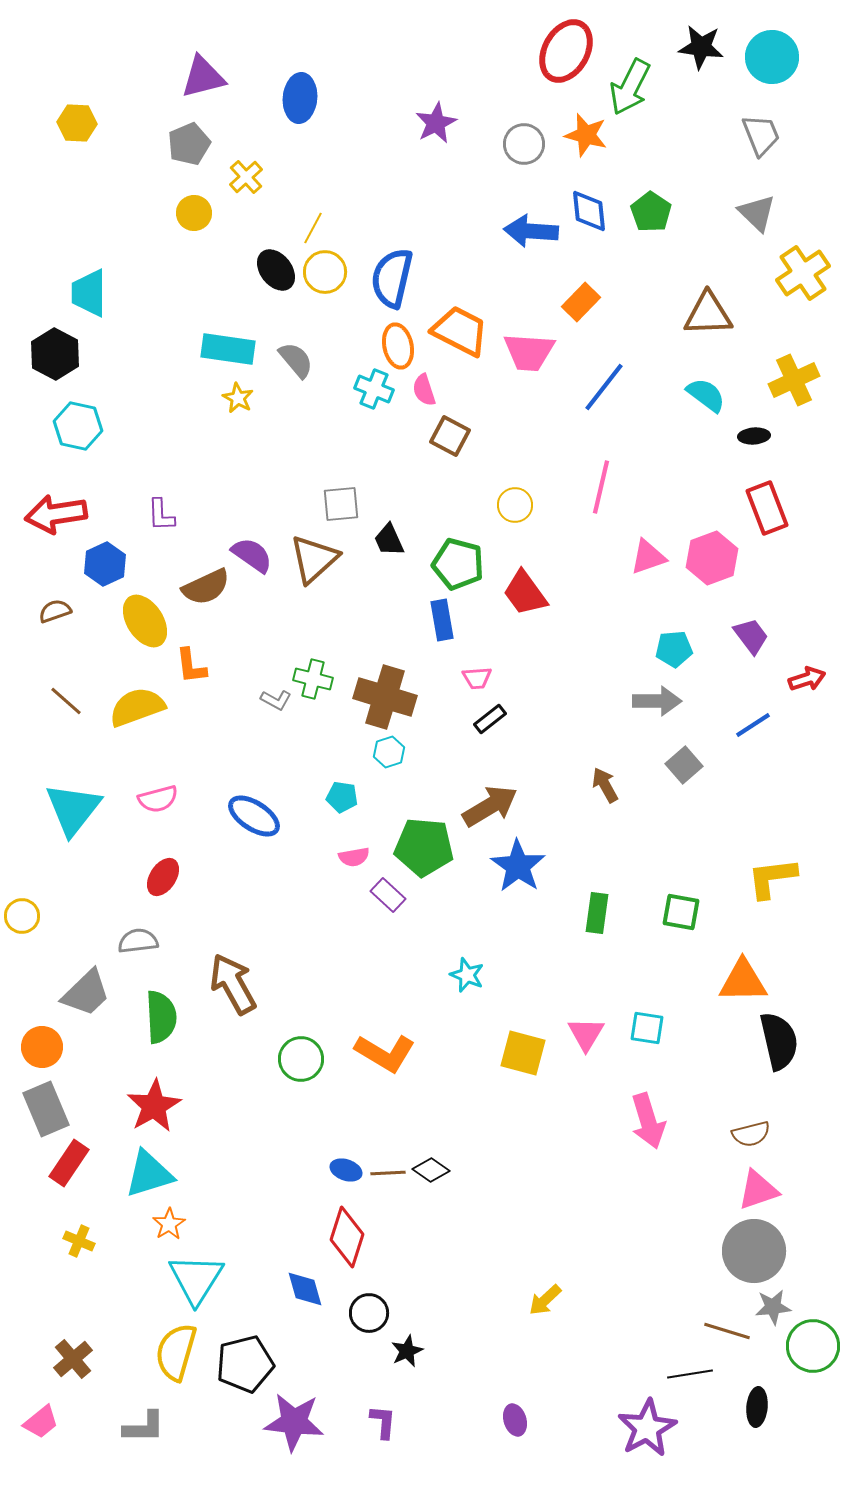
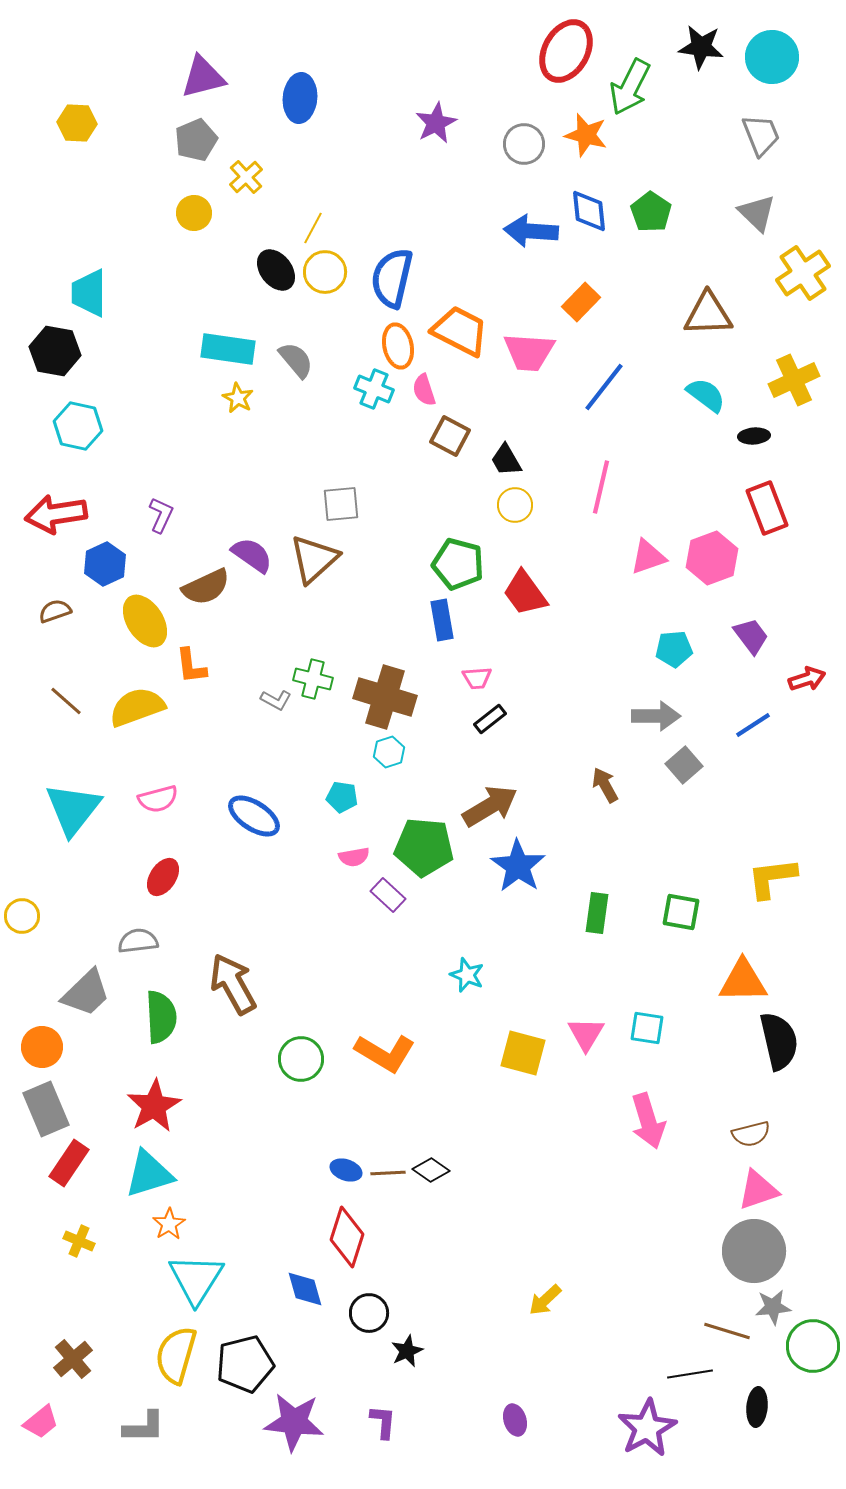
gray pentagon at (189, 144): moved 7 px right, 4 px up
black hexagon at (55, 354): moved 3 px up; rotated 18 degrees counterclockwise
purple L-shape at (161, 515): rotated 153 degrees counterclockwise
black trapezoid at (389, 540): moved 117 px right, 80 px up; rotated 6 degrees counterclockwise
gray arrow at (657, 701): moved 1 px left, 15 px down
yellow semicircle at (176, 1352): moved 3 px down
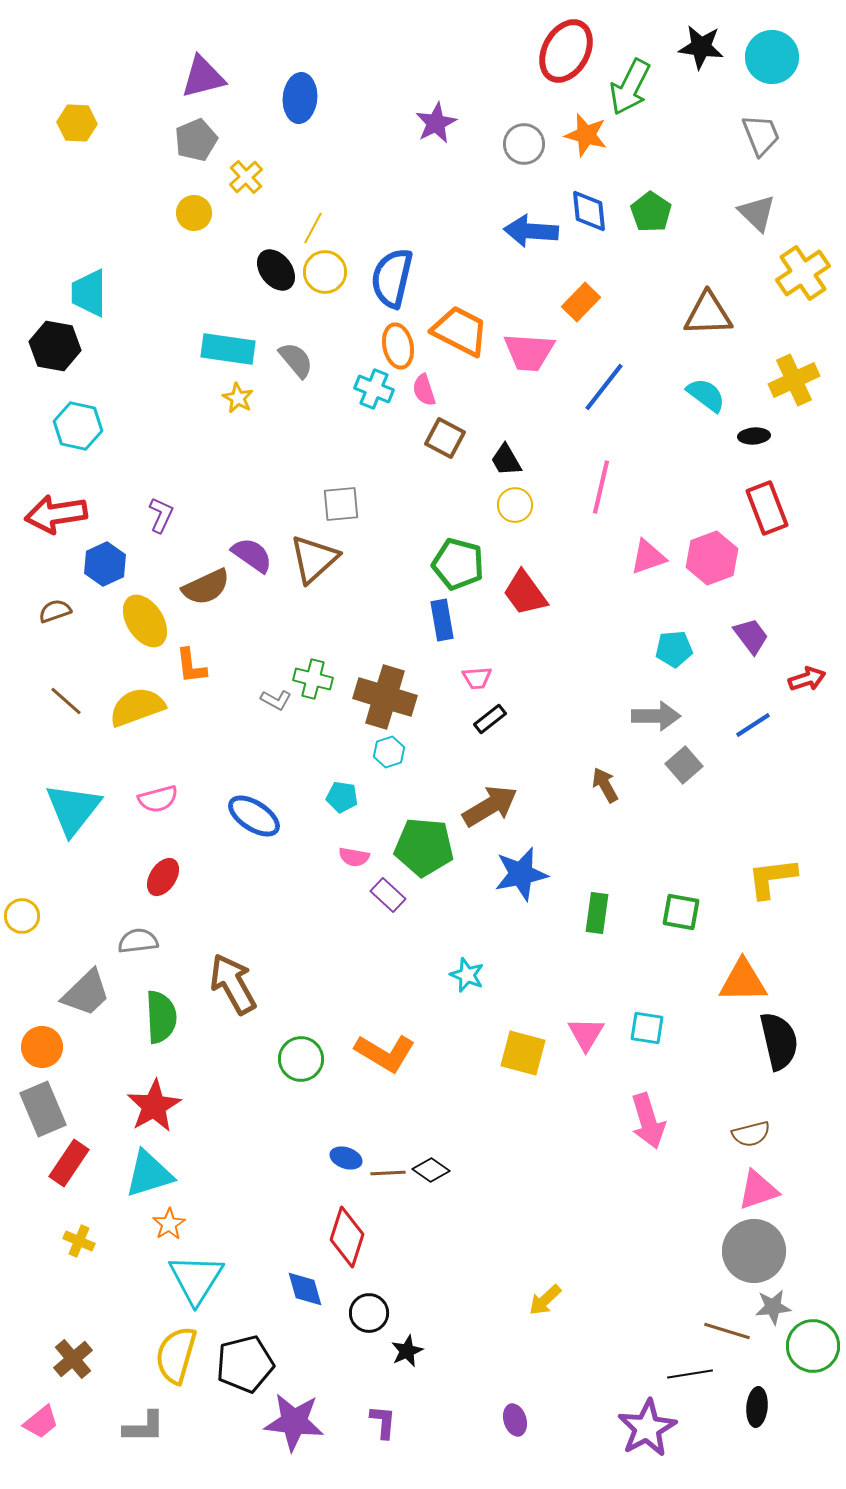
black hexagon at (55, 351): moved 5 px up
brown square at (450, 436): moved 5 px left, 2 px down
pink semicircle at (354, 857): rotated 20 degrees clockwise
blue star at (518, 866): moved 3 px right, 8 px down; rotated 26 degrees clockwise
gray rectangle at (46, 1109): moved 3 px left
blue ellipse at (346, 1170): moved 12 px up
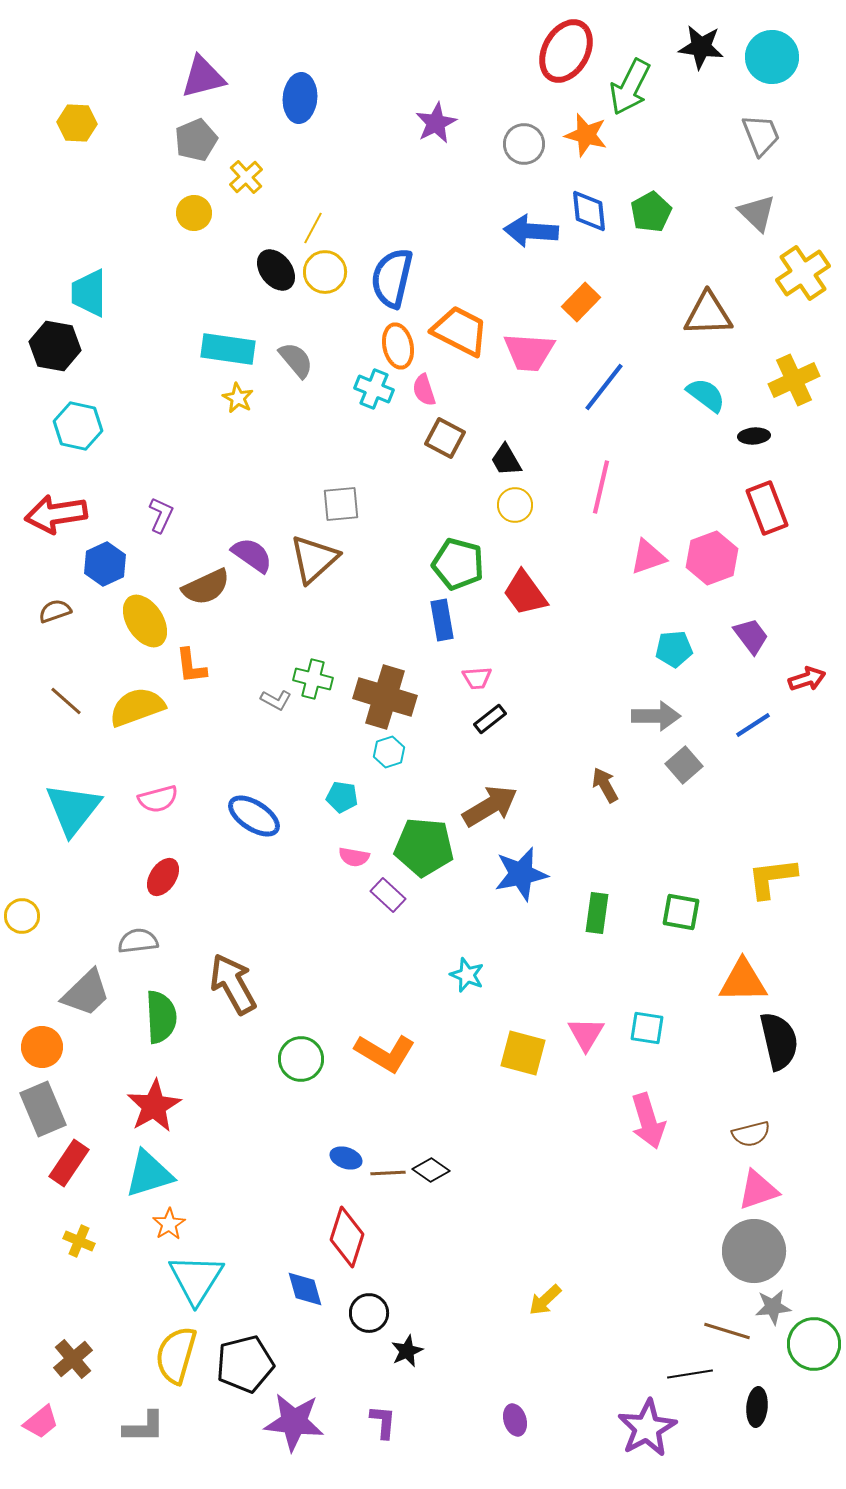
green pentagon at (651, 212): rotated 9 degrees clockwise
green circle at (813, 1346): moved 1 px right, 2 px up
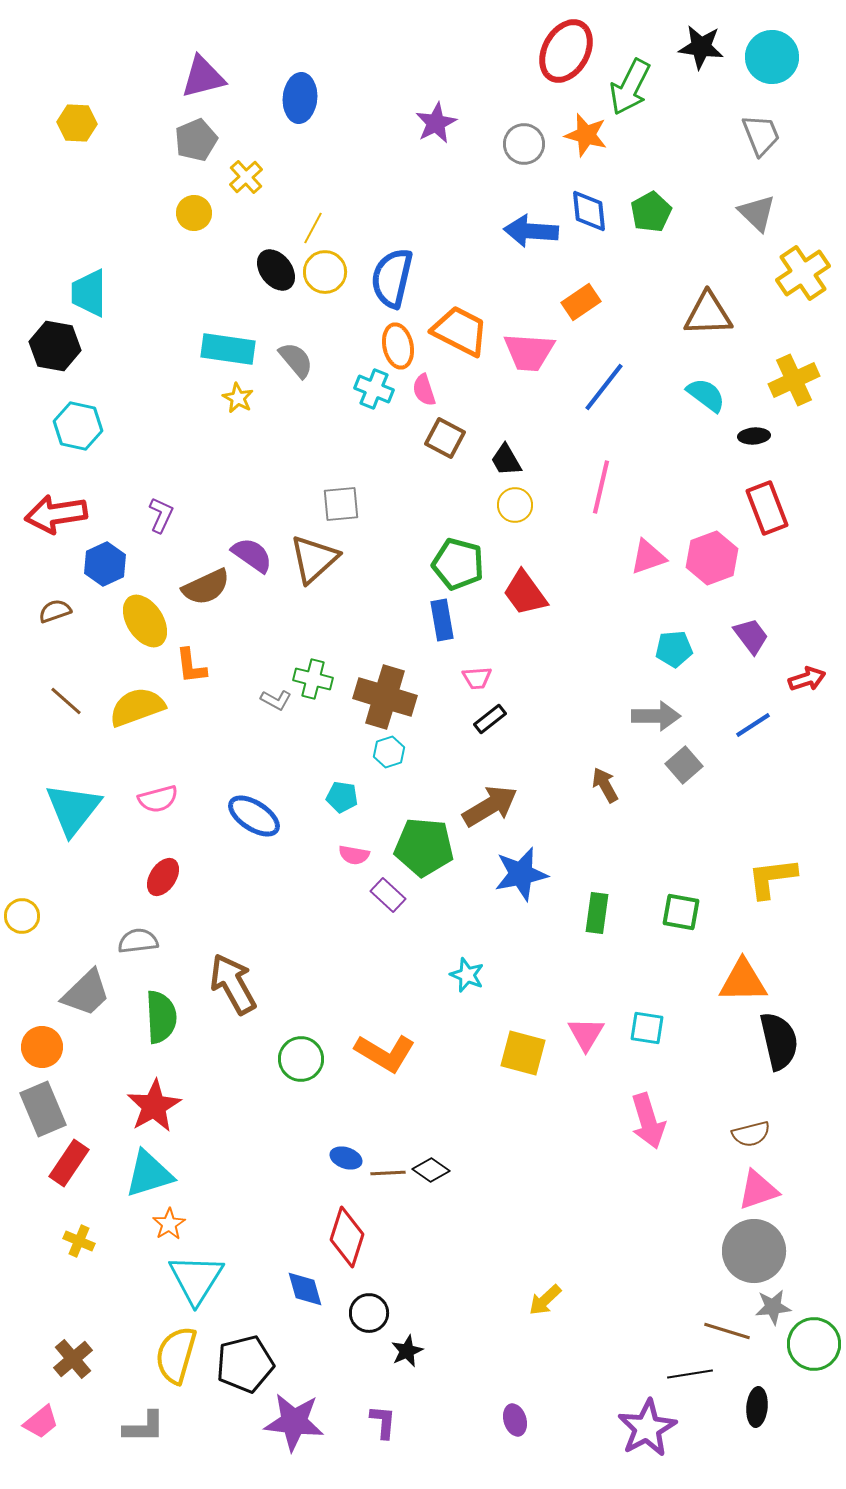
orange rectangle at (581, 302): rotated 12 degrees clockwise
pink semicircle at (354, 857): moved 2 px up
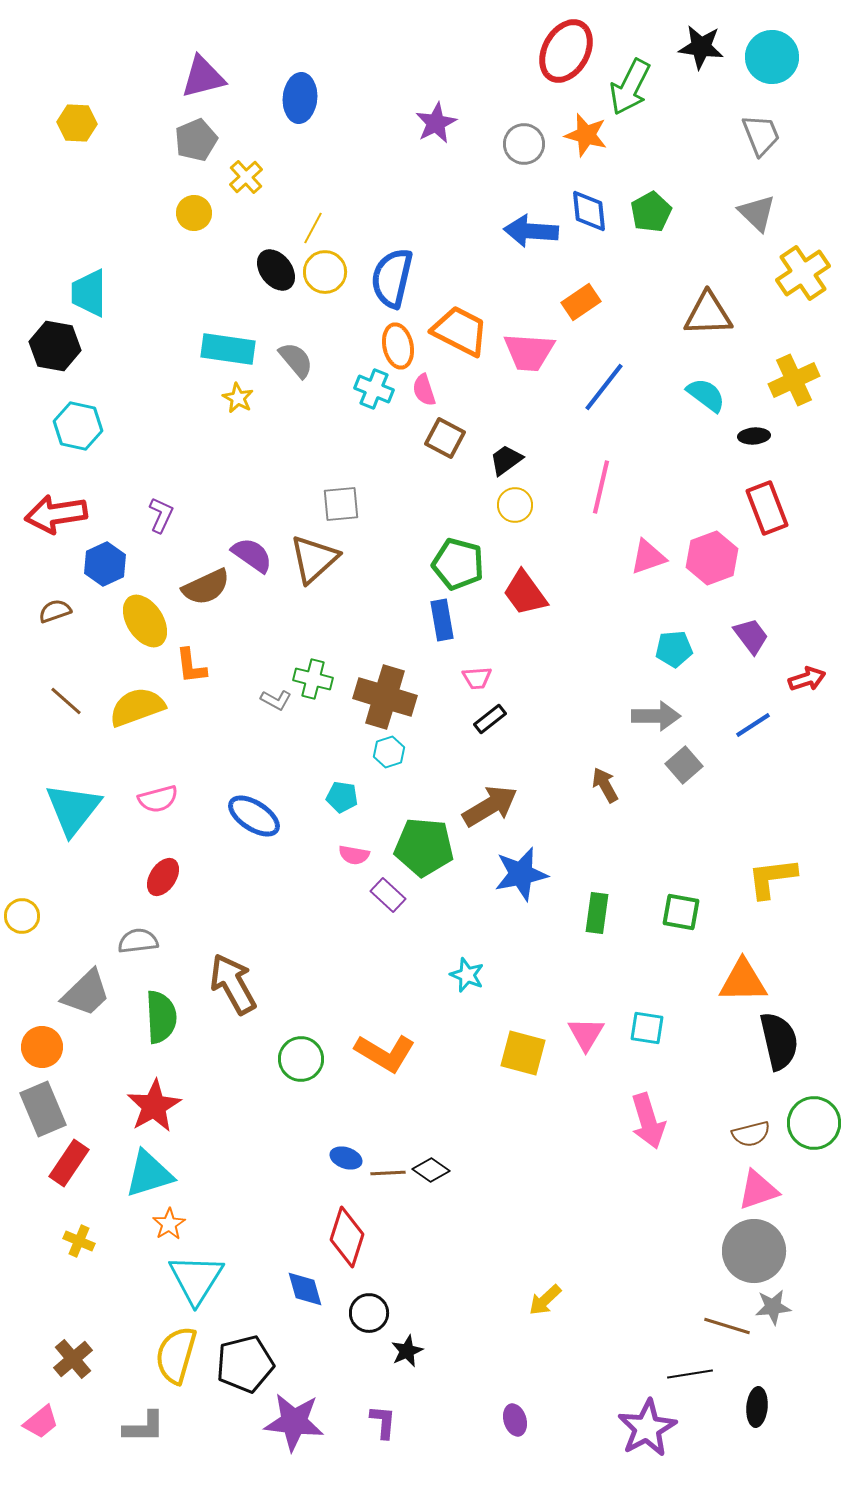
black trapezoid at (506, 460): rotated 84 degrees clockwise
brown line at (727, 1331): moved 5 px up
green circle at (814, 1344): moved 221 px up
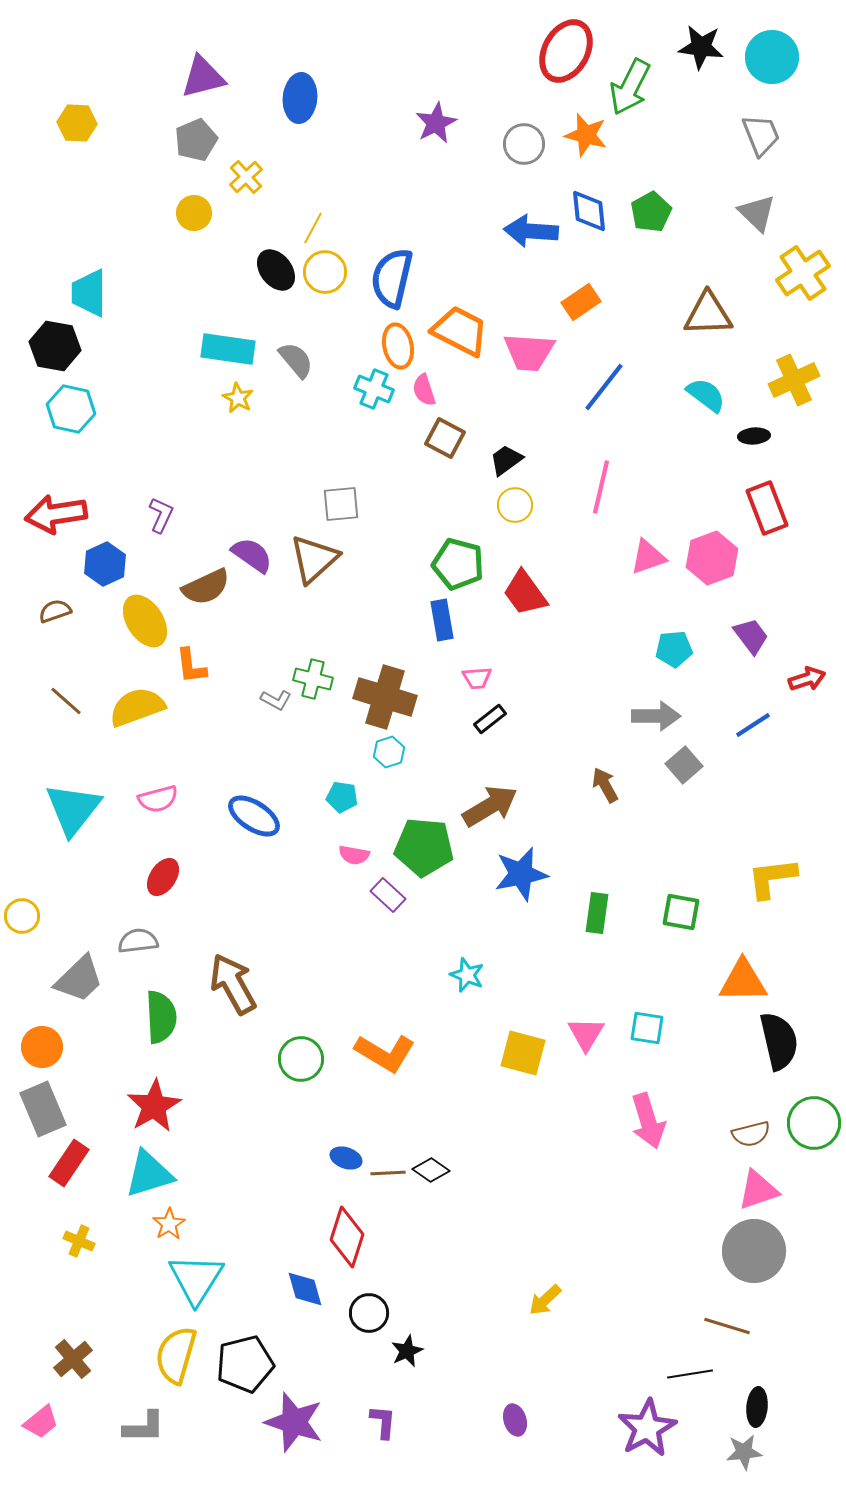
cyan hexagon at (78, 426): moved 7 px left, 17 px up
gray trapezoid at (86, 993): moved 7 px left, 14 px up
gray star at (773, 1307): moved 29 px left, 145 px down
purple star at (294, 1422): rotated 12 degrees clockwise
